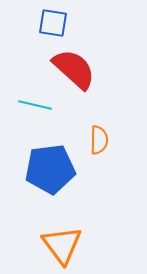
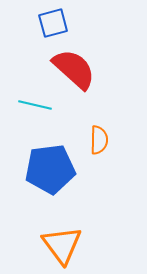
blue square: rotated 24 degrees counterclockwise
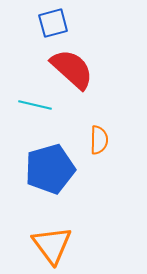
red semicircle: moved 2 px left
blue pentagon: rotated 9 degrees counterclockwise
orange triangle: moved 10 px left
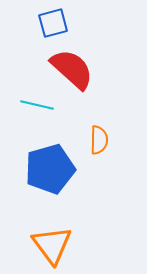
cyan line: moved 2 px right
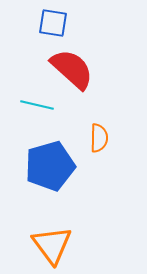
blue square: rotated 24 degrees clockwise
orange semicircle: moved 2 px up
blue pentagon: moved 3 px up
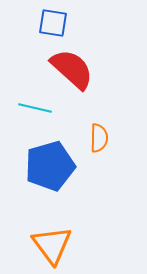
cyan line: moved 2 px left, 3 px down
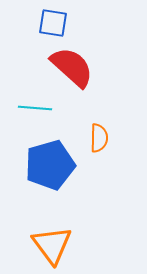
red semicircle: moved 2 px up
cyan line: rotated 8 degrees counterclockwise
blue pentagon: moved 1 px up
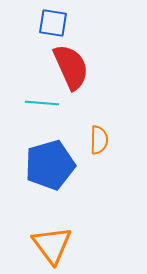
red semicircle: moved 1 px left; rotated 24 degrees clockwise
cyan line: moved 7 px right, 5 px up
orange semicircle: moved 2 px down
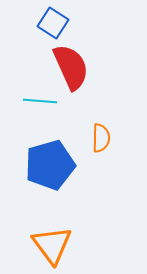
blue square: rotated 24 degrees clockwise
cyan line: moved 2 px left, 2 px up
orange semicircle: moved 2 px right, 2 px up
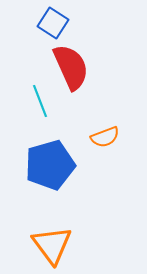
cyan line: rotated 64 degrees clockwise
orange semicircle: moved 4 px right, 1 px up; rotated 68 degrees clockwise
